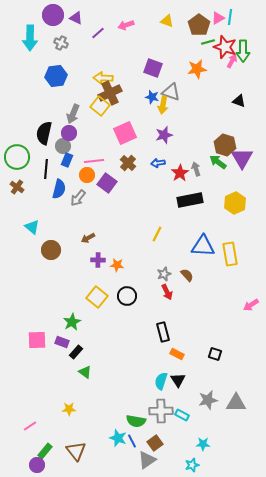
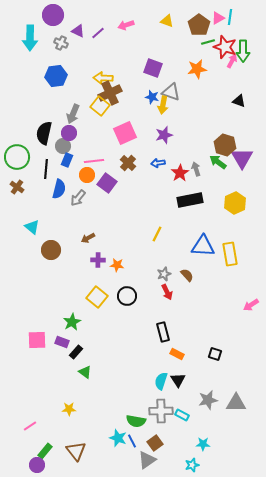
purple triangle at (76, 18): moved 2 px right, 13 px down
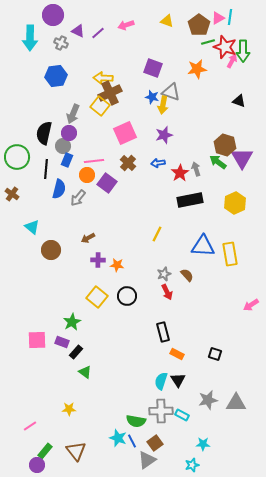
brown cross at (17, 187): moved 5 px left, 7 px down
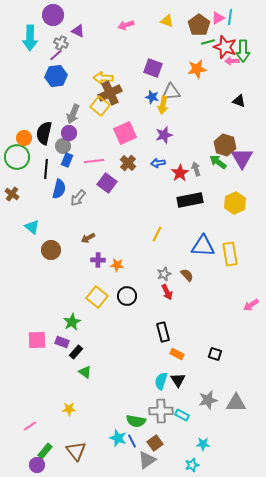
purple line at (98, 33): moved 42 px left, 22 px down
pink arrow at (232, 61): rotated 120 degrees counterclockwise
gray triangle at (171, 92): rotated 24 degrees counterclockwise
orange circle at (87, 175): moved 63 px left, 37 px up
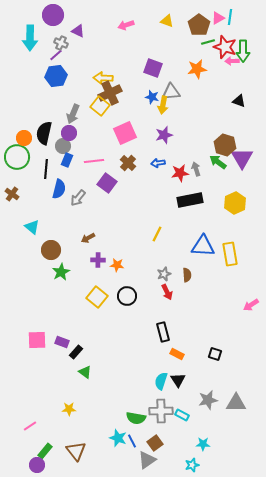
red star at (180, 173): rotated 24 degrees clockwise
brown semicircle at (187, 275): rotated 40 degrees clockwise
green star at (72, 322): moved 11 px left, 50 px up
green semicircle at (136, 421): moved 3 px up
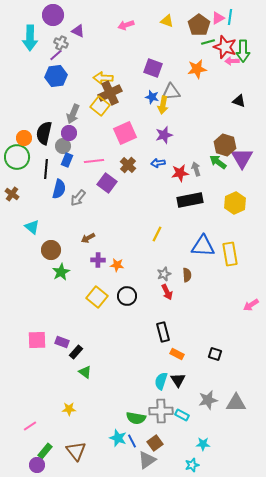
brown cross at (128, 163): moved 2 px down
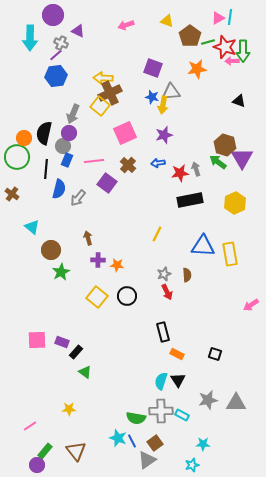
brown pentagon at (199, 25): moved 9 px left, 11 px down
brown arrow at (88, 238): rotated 104 degrees clockwise
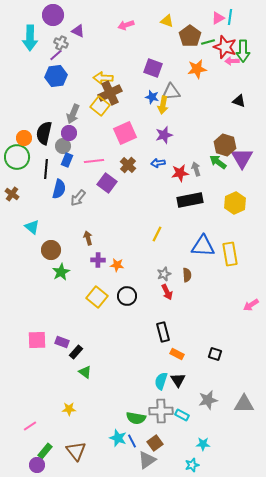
gray triangle at (236, 403): moved 8 px right, 1 px down
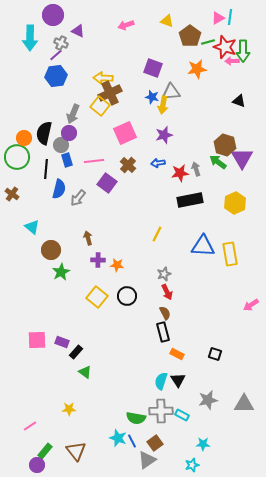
gray circle at (63, 146): moved 2 px left, 1 px up
blue rectangle at (67, 160): rotated 40 degrees counterclockwise
brown semicircle at (187, 275): moved 22 px left, 38 px down; rotated 24 degrees counterclockwise
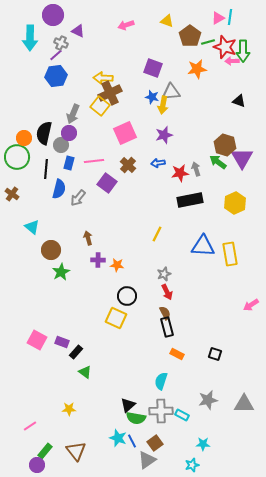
blue rectangle at (67, 160): moved 2 px right, 3 px down; rotated 32 degrees clockwise
yellow square at (97, 297): moved 19 px right, 21 px down; rotated 15 degrees counterclockwise
black rectangle at (163, 332): moved 4 px right, 5 px up
pink square at (37, 340): rotated 30 degrees clockwise
black triangle at (178, 380): moved 50 px left, 25 px down; rotated 21 degrees clockwise
